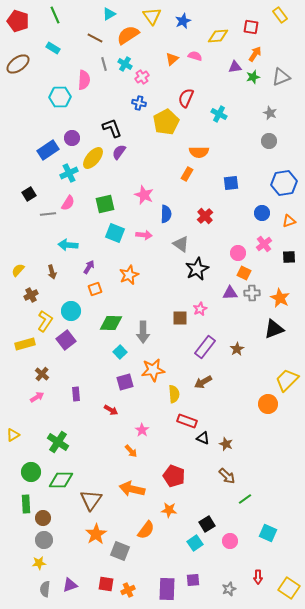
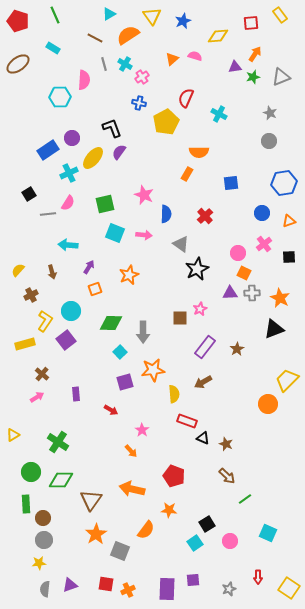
red square at (251, 27): moved 4 px up; rotated 14 degrees counterclockwise
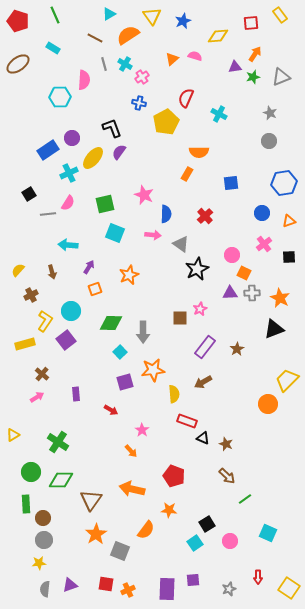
pink arrow at (144, 235): moved 9 px right
pink circle at (238, 253): moved 6 px left, 2 px down
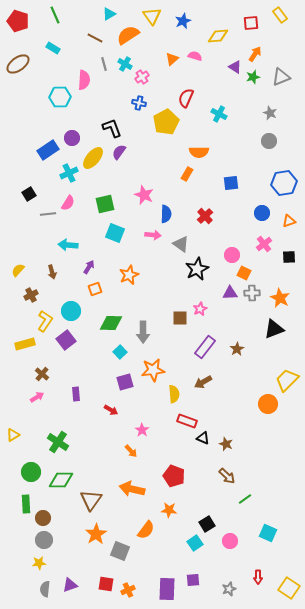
purple triangle at (235, 67): rotated 40 degrees clockwise
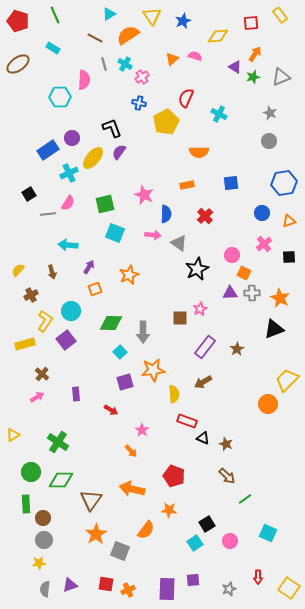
orange rectangle at (187, 174): moved 11 px down; rotated 48 degrees clockwise
gray triangle at (181, 244): moved 2 px left, 1 px up
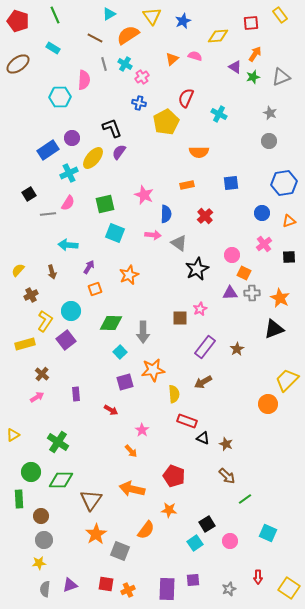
green rectangle at (26, 504): moved 7 px left, 5 px up
brown circle at (43, 518): moved 2 px left, 2 px up
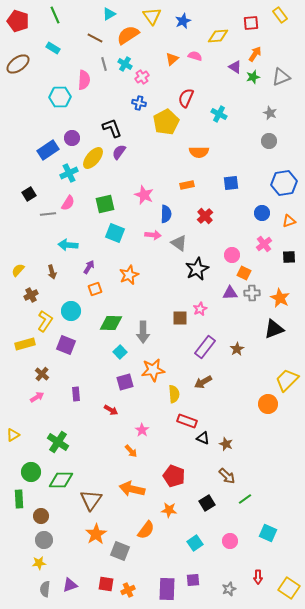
purple square at (66, 340): moved 5 px down; rotated 30 degrees counterclockwise
black square at (207, 524): moved 21 px up
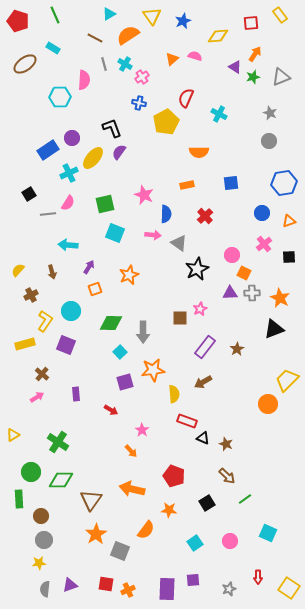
brown ellipse at (18, 64): moved 7 px right
